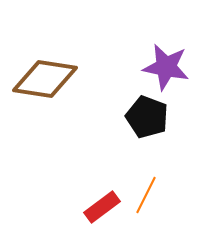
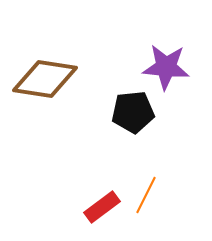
purple star: rotated 6 degrees counterclockwise
black pentagon: moved 14 px left, 5 px up; rotated 27 degrees counterclockwise
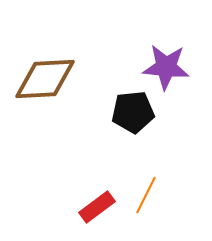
brown diamond: rotated 12 degrees counterclockwise
red rectangle: moved 5 px left
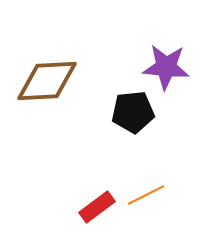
brown diamond: moved 2 px right, 2 px down
orange line: rotated 36 degrees clockwise
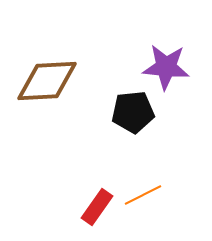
orange line: moved 3 px left
red rectangle: rotated 18 degrees counterclockwise
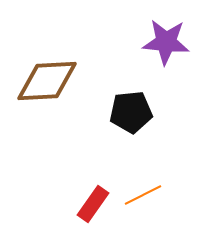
purple star: moved 25 px up
black pentagon: moved 2 px left
red rectangle: moved 4 px left, 3 px up
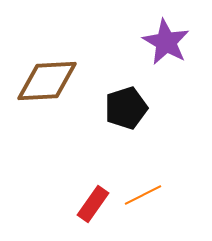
purple star: rotated 24 degrees clockwise
black pentagon: moved 5 px left, 4 px up; rotated 12 degrees counterclockwise
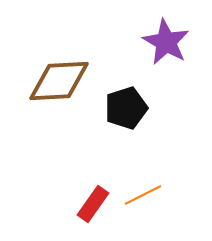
brown diamond: moved 12 px right
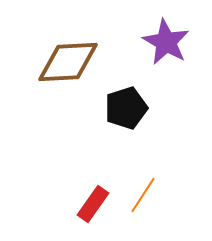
brown diamond: moved 9 px right, 19 px up
orange line: rotated 30 degrees counterclockwise
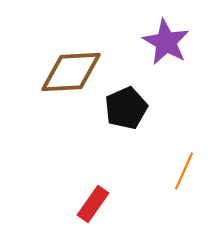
brown diamond: moved 3 px right, 10 px down
black pentagon: rotated 6 degrees counterclockwise
orange line: moved 41 px right, 24 px up; rotated 9 degrees counterclockwise
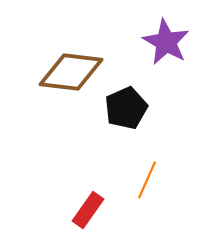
brown diamond: rotated 10 degrees clockwise
orange line: moved 37 px left, 9 px down
red rectangle: moved 5 px left, 6 px down
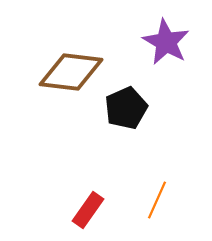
orange line: moved 10 px right, 20 px down
